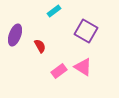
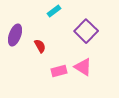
purple square: rotated 15 degrees clockwise
pink rectangle: rotated 21 degrees clockwise
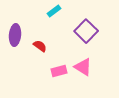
purple ellipse: rotated 15 degrees counterclockwise
red semicircle: rotated 24 degrees counterclockwise
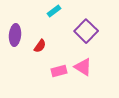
red semicircle: rotated 88 degrees clockwise
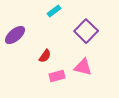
purple ellipse: rotated 45 degrees clockwise
red semicircle: moved 5 px right, 10 px down
pink triangle: rotated 18 degrees counterclockwise
pink rectangle: moved 2 px left, 5 px down
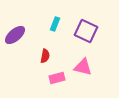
cyan rectangle: moved 1 px right, 13 px down; rotated 32 degrees counterclockwise
purple square: rotated 20 degrees counterclockwise
red semicircle: rotated 24 degrees counterclockwise
pink rectangle: moved 2 px down
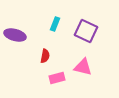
purple ellipse: rotated 55 degrees clockwise
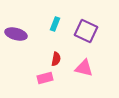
purple ellipse: moved 1 px right, 1 px up
red semicircle: moved 11 px right, 3 px down
pink triangle: moved 1 px right, 1 px down
pink rectangle: moved 12 px left
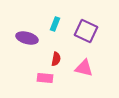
purple ellipse: moved 11 px right, 4 px down
pink rectangle: rotated 21 degrees clockwise
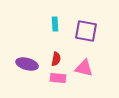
cyan rectangle: rotated 24 degrees counterclockwise
purple square: rotated 15 degrees counterclockwise
purple ellipse: moved 26 px down
pink rectangle: moved 13 px right
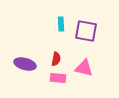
cyan rectangle: moved 6 px right
purple ellipse: moved 2 px left
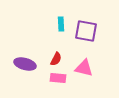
red semicircle: rotated 16 degrees clockwise
